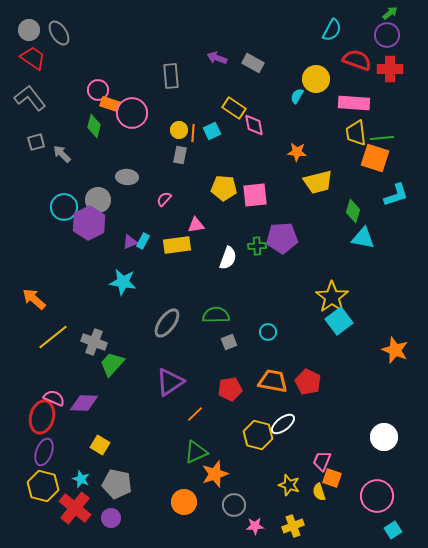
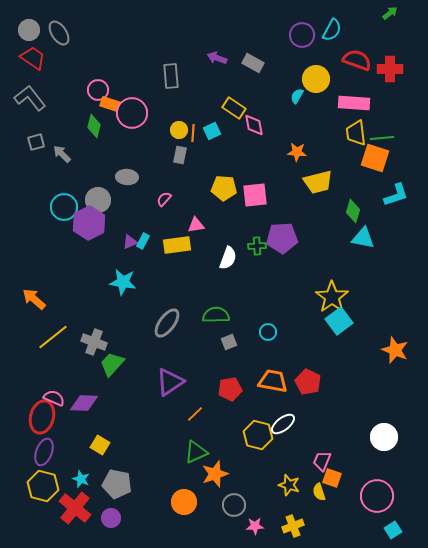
purple circle at (387, 35): moved 85 px left
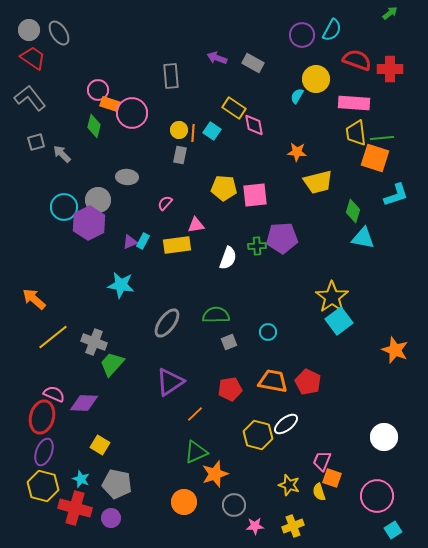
cyan square at (212, 131): rotated 30 degrees counterclockwise
pink semicircle at (164, 199): moved 1 px right, 4 px down
cyan star at (123, 282): moved 2 px left, 3 px down
pink semicircle at (54, 398): moved 4 px up
white ellipse at (283, 424): moved 3 px right
red cross at (75, 508): rotated 24 degrees counterclockwise
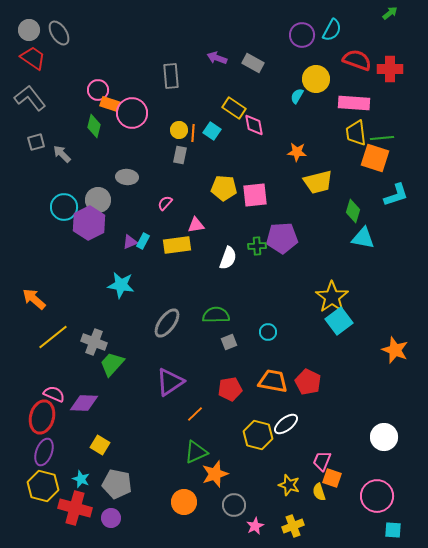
pink star at (255, 526): rotated 24 degrees counterclockwise
cyan square at (393, 530): rotated 36 degrees clockwise
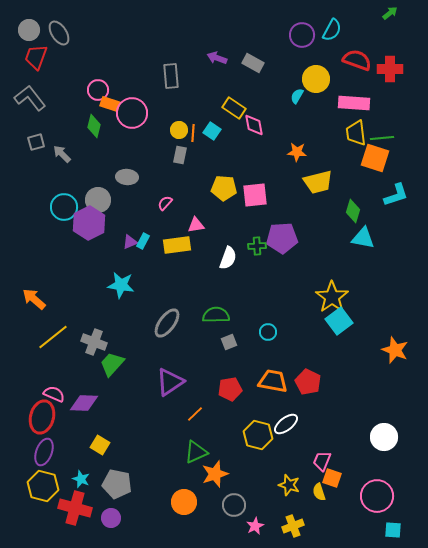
red trapezoid at (33, 58): moved 3 px right, 1 px up; rotated 104 degrees counterclockwise
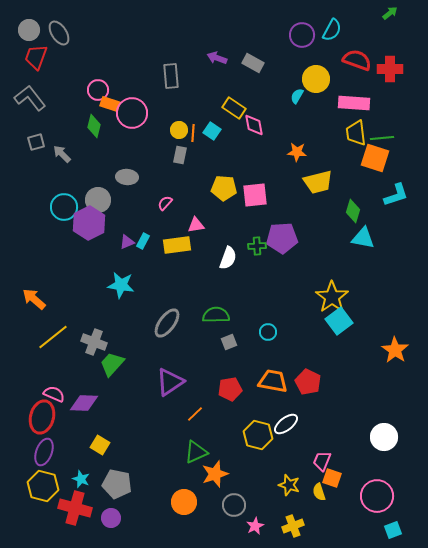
purple triangle at (130, 242): moved 3 px left
orange star at (395, 350): rotated 12 degrees clockwise
cyan square at (393, 530): rotated 24 degrees counterclockwise
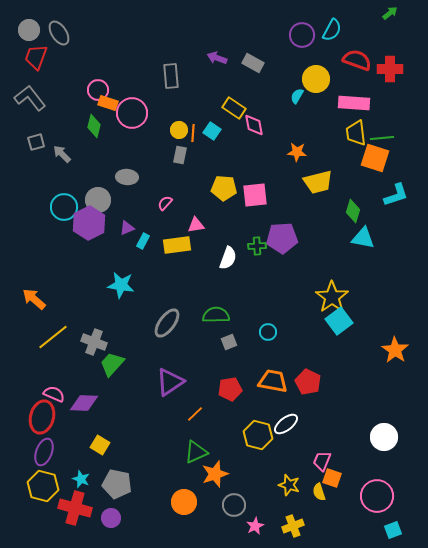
orange rectangle at (110, 104): moved 2 px left, 1 px up
purple triangle at (127, 242): moved 14 px up
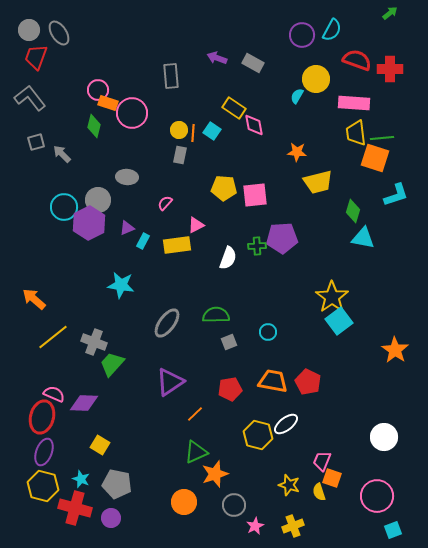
pink triangle at (196, 225): rotated 18 degrees counterclockwise
